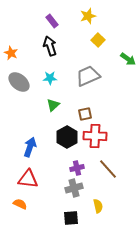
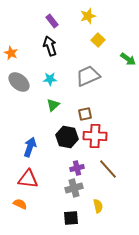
cyan star: moved 1 px down
black hexagon: rotated 20 degrees counterclockwise
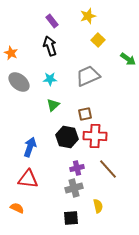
orange semicircle: moved 3 px left, 4 px down
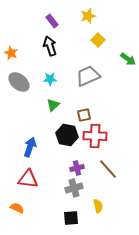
brown square: moved 1 px left, 1 px down
black hexagon: moved 2 px up
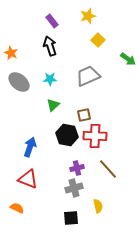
red triangle: rotated 15 degrees clockwise
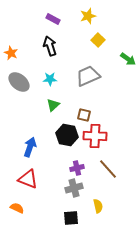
purple rectangle: moved 1 px right, 2 px up; rotated 24 degrees counterclockwise
brown square: rotated 24 degrees clockwise
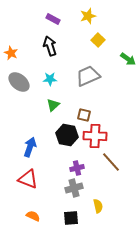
brown line: moved 3 px right, 7 px up
orange semicircle: moved 16 px right, 8 px down
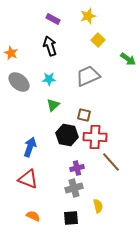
cyan star: moved 1 px left
red cross: moved 1 px down
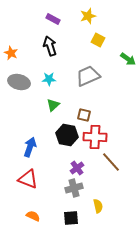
yellow square: rotated 16 degrees counterclockwise
gray ellipse: rotated 25 degrees counterclockwise
purple cross: rotated 24 degrees counterclockwise
